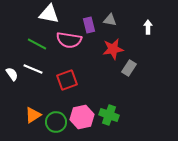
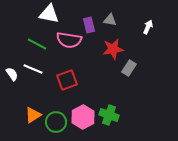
white arrow: rotated 24 degrees clockwise
pink hexagon: moved 1 px right; rotated 15 degrees counterclockwise
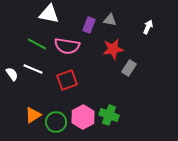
purple rectangle: rotated 35 degrees clockwise
pink semicircle: moved 2 px left, 6 px down
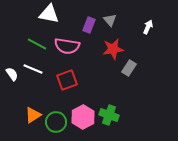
gray triangle: rotated 40 degrees clockwise
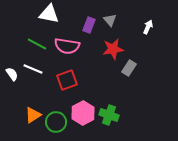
pink hexagon: moved 4 px up
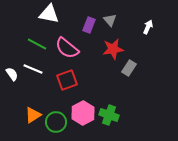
pink semicircle: moved 2 px down; rotated 30 degrees clockwise
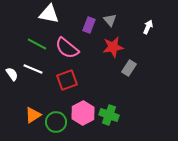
red star: moved 2 px up
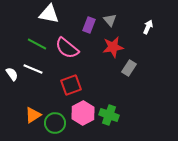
red square: moved 4 px right, 5 px down
green circle: moved 1 px left, 1 px down
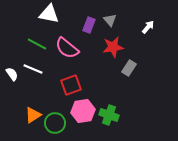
white arrow: rotated 16 degrees clockwise
pink hexagon: moved 2 px up; rotated 20 degrees clockwise
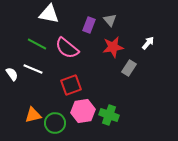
white arrow: moved 16 px down
orange triangle: rotated 18 degrees clockwise
